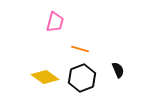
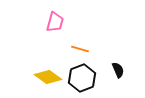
yellow diamond: moved 3 px right
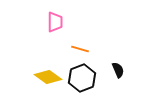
pink trapezoid: rotated 15 degrees counterclockwise
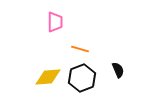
yellow diamond: rotated 40 degrees counterclockwise
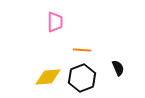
orange line: moved 2 px right, 1 px down; rotated 12 degrees counterclockwise
black semicircle: moved 2 px up
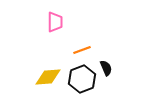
orange line: rotated 24 degrees counterclockwise
black semicircle: moved 12 px left
black hexagon: moved 1 px down
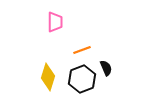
yellow diamond: rotated 68 degrees counterclockwise
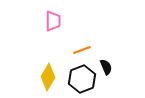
pink trapezoid: moved 2 px left, 1 px up
black semicircle: moved 1 px up
yellow diamond: rotated 12 degrees clockwise
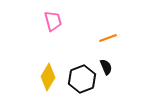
pink trapezoid: rotated 15 degrees counterclockwise
orange line: moved 26 px right, 12 px up
